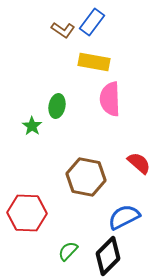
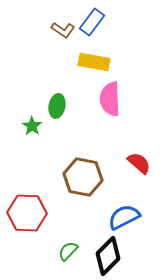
brown hexagon: moved 3 px left
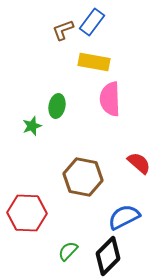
brown L-shape: rotated 125 degrees clockwise
green star: rotated 18 degrees clockwise
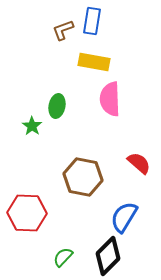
blue rectangle: moved 1 px up; rotated 28 degrees counterclockwise
green star: rotated 18 degrees counterclockwise
blue semicircle: rotated 32 degrees counterclockwise
green semicircle: moved 5 px left, 6 px down
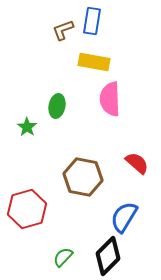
green star: moved 5 px left, 1 px down
red semicircle: moved 2 px left
red hexagon: moved 4 px up; rotated 18 degrees counterclockwise
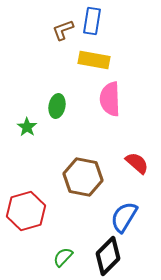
yellow rectangle: moved 2 px up
red hexagon: moved 1 px left, 2 px down
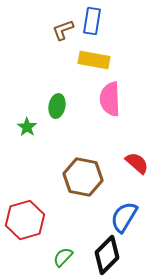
red hexagon: moved 1 px left, 9 px down
black diamond: moved 1 px left, 1 px up
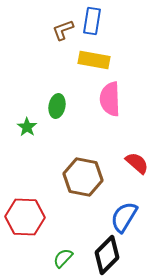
red hexagon: moved 3 px up; rotated 18 degrees clockwise
green semicircle: moved 1 px down
